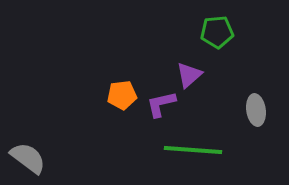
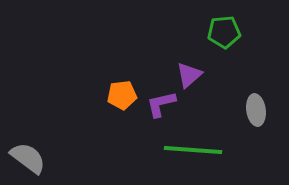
green pentagon: moved 7 px right
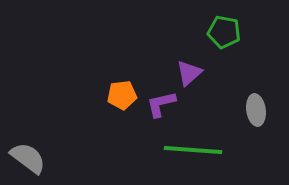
green pentagon: rotated 16 degrees clockwise
purple triangle: moved 2 px up
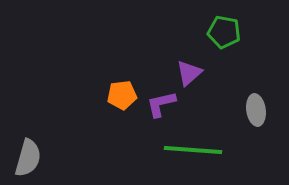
gray semicircle: rotated 69 degrees clockwise
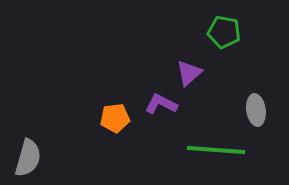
orange pentagon: moved 7 px left, 23 px down
purple L-shape: rotated 40 degrees clockwise
green line: moved 23 px right
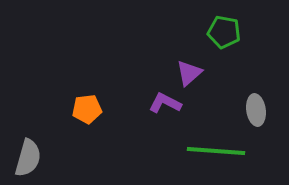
purple L-shape: moved 4 px right, 1 px up
orange pentagon: moved 28 px left, 9 px up
green line: moved 1 px down
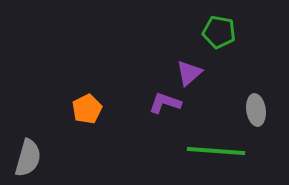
green pentagon: moved 5 px left
purple L-shape: rotated 8 degrees counterclockwise
orange pentagon: rotated 20 degrees counterclockwise
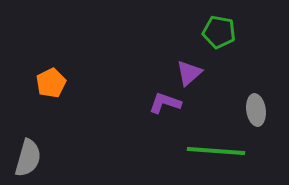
orange pentagon: moved 36 px left, 26 px up
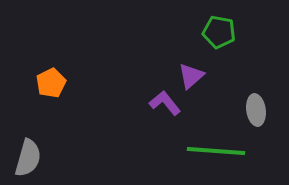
purple triangle: moved 2 px right, 3 px down
purple L-shape: rotated 32 degrees clockwise
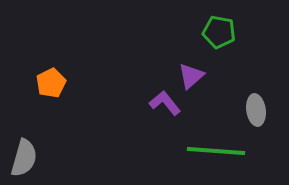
gray semicircle: moved 4 px left
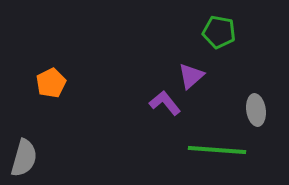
green line: moved 1 px right, 1 px up
